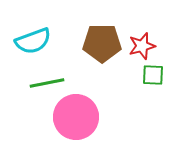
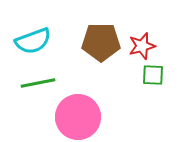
brown pentagon: moved 1 px left, 1 px up
green line: moved 9 px left
pink circle: moved 2 px right
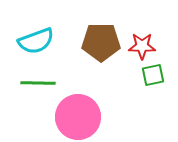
cyan semicircle: moved 3 px right
red star: rotated 16 degrees clockwise
green square: rotated 15 degrees counterclockwise
green line: rotated 12 degrees clockwise
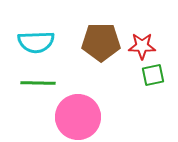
cyan semicircle: moved 1 px down; rotated 18 degrees clockwise
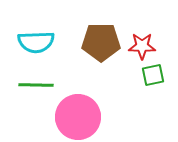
green line: moved 2 px left, 2 px down
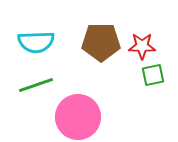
green line: rotated 20 degrees counterclockwise
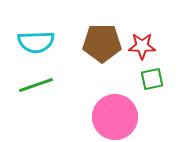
brown pentagon: moved 1 px right, 1 px down
green square: moved 1 px left, 4 px down
pink circle: moved 37 px right
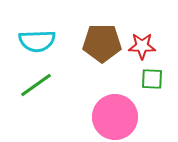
cyan semicircle: moved 1 px right, 1 px up
green square: rotated 15 degrees clockwise
green line: rotated 16 degrees counterclockwise
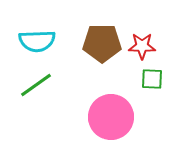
pink circle: moved 4 px left
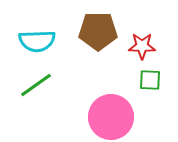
brown pentagon: moved 4 px left, 12 px up
green square: moved 2 px left, 1 px down
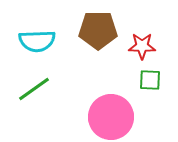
brown pentagon: moved 1 px up
green line: moved 2 px left, 4 px down
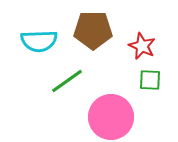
brown pentagon: moved 5 px left
cyan semicircle: moved 2 px right
red star: rotated 24 degrees clockwise
green line: moved 33 px right, 8 px up
